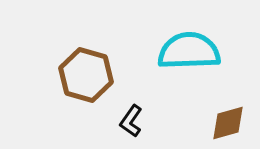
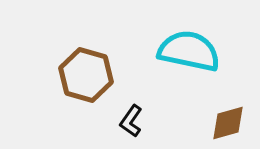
cyan semicircle: rotated 14 degrees clockwise
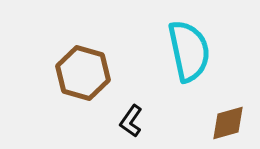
cyan semicircle: rotated 66 degrees clockwise
brown hexagon: moved 3 px left, 2 px up
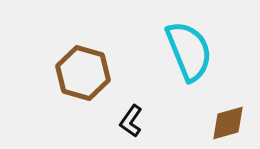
cyan semicircle: rotated 10 degrees counterclockwise
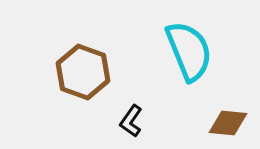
brown hexagon: moved 1 px up; rotated 4 degrees clockwise
brown diamond: rotated 21 degrees clockwise
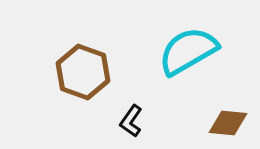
cyan semicircle: moved 1 px left; rotated 98 degrees counterclockwise
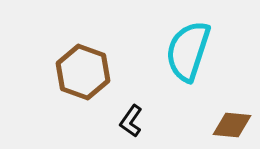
cyan semicircle: rotated 42 degrees counterclockwise
brown diamond: moved 4 px right, 2 px down
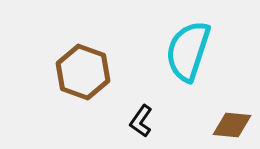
black L-shape: moved 10 px right
